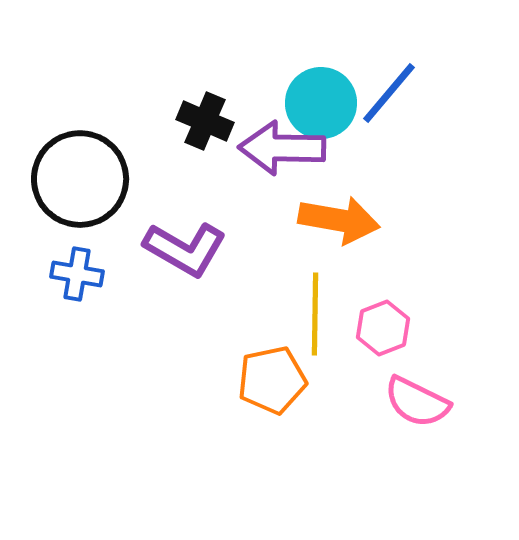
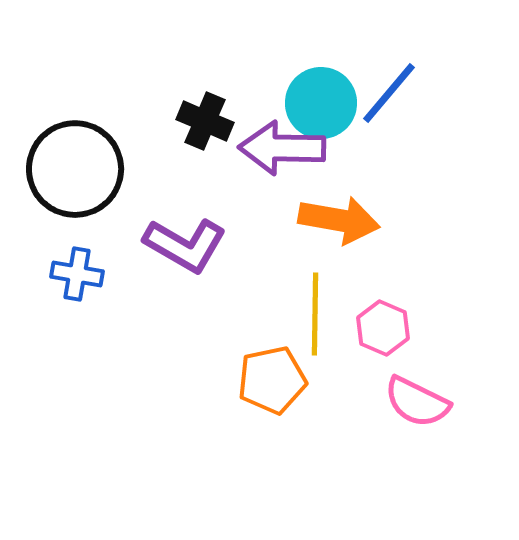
black circle: moved 5 px left, 10 px up
purple L-shape: moved 4 px up
pink hexagon: rotated 16 degrees counterclockwise
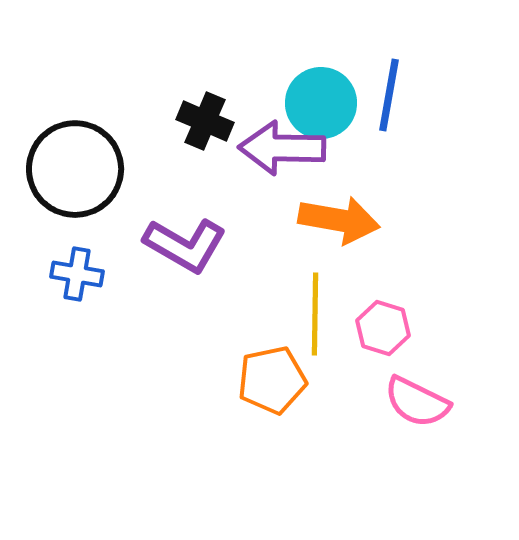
blue line: moved 2 px down; rotated 30 degrees counterclockwise
pink hexagon: rotated 6 degrees counterclockwise
